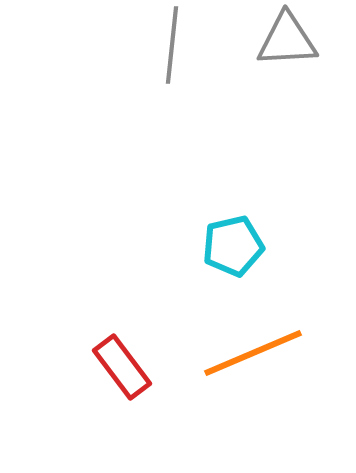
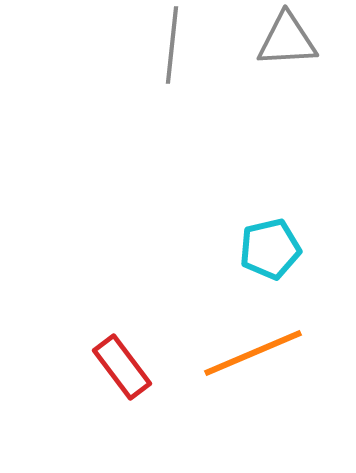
cyan pentagon: moved 37 px right, 3 px down
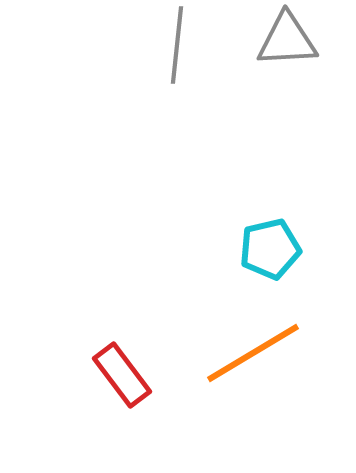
gray line: moved 5 px right
orange line: rotated 8 degrees counterclockwise
red rectangle: moved 8 px down
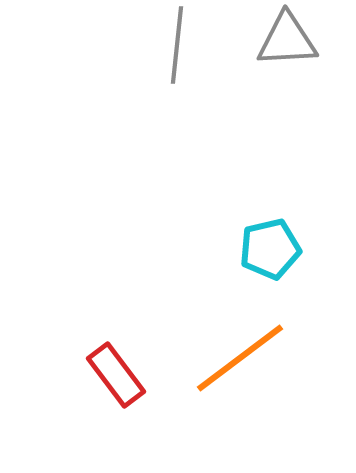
orange line: moved 13 px left, 5 px down; rotated 6 degrees counterclockwise
red rectangle: moved 6 px left
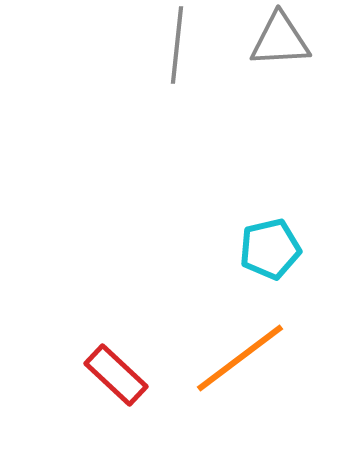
gray triangle: moved 7 px left
red rectangle: rotated 10 degrees counterclockwise
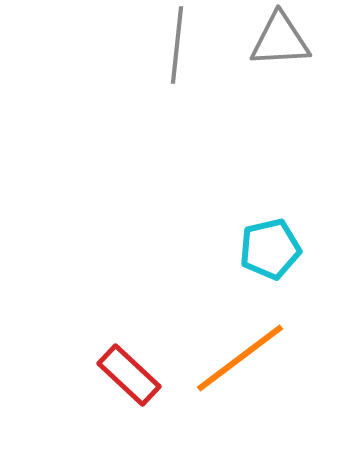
red rectangle: moved 13 px right
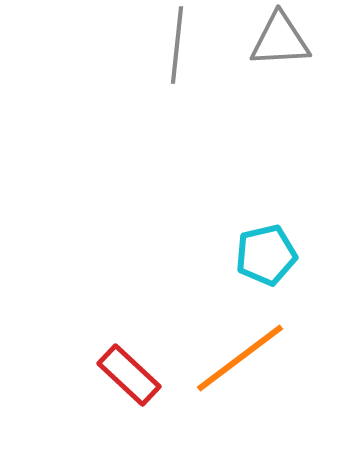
cyan pentagon: moved 4 px left, 6 px down
